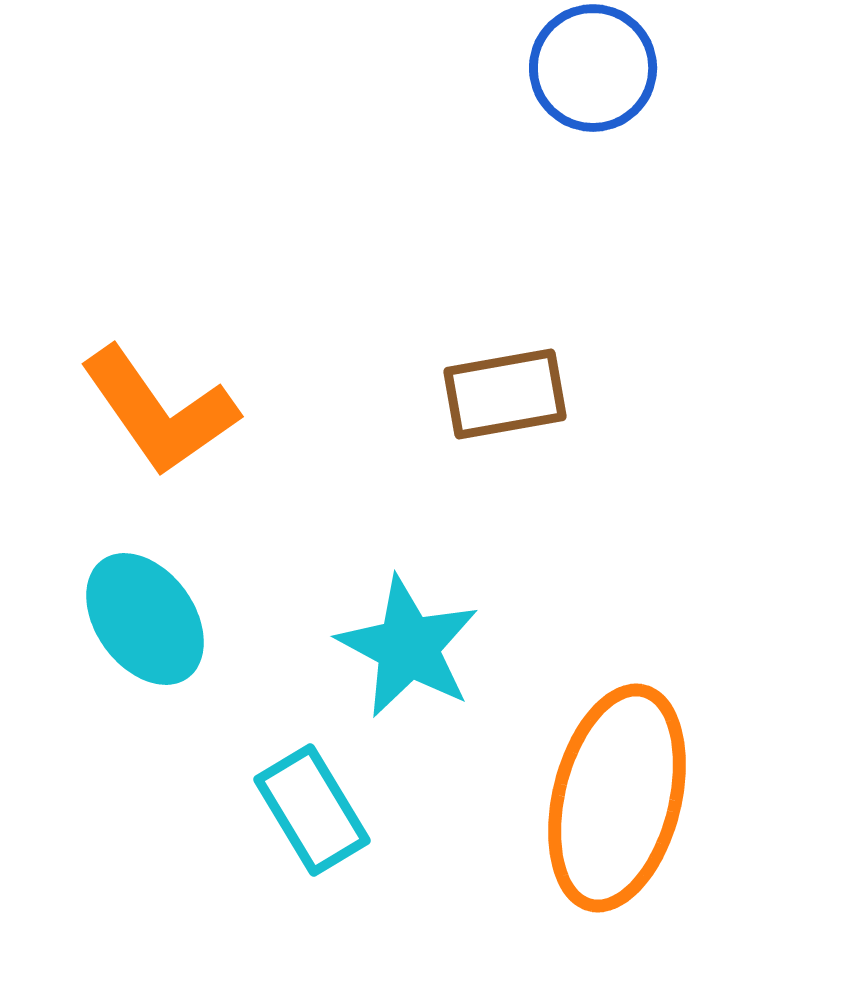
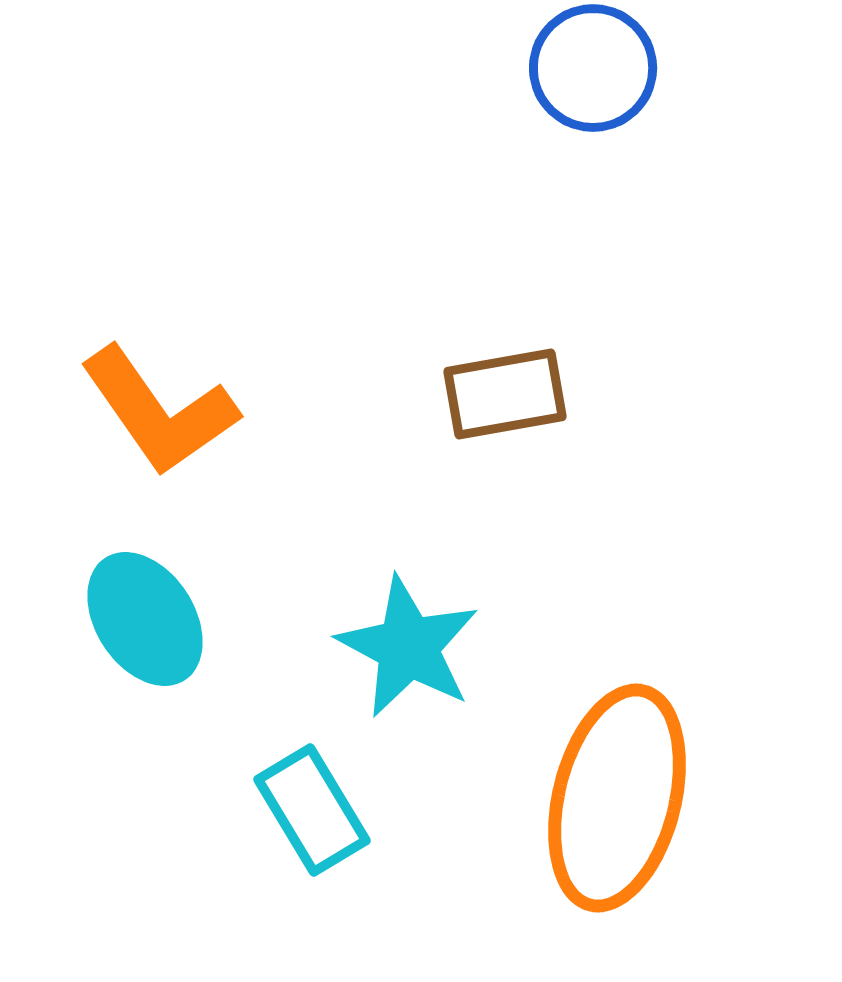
cyan ellipse: rotated 3 degrees clockwise
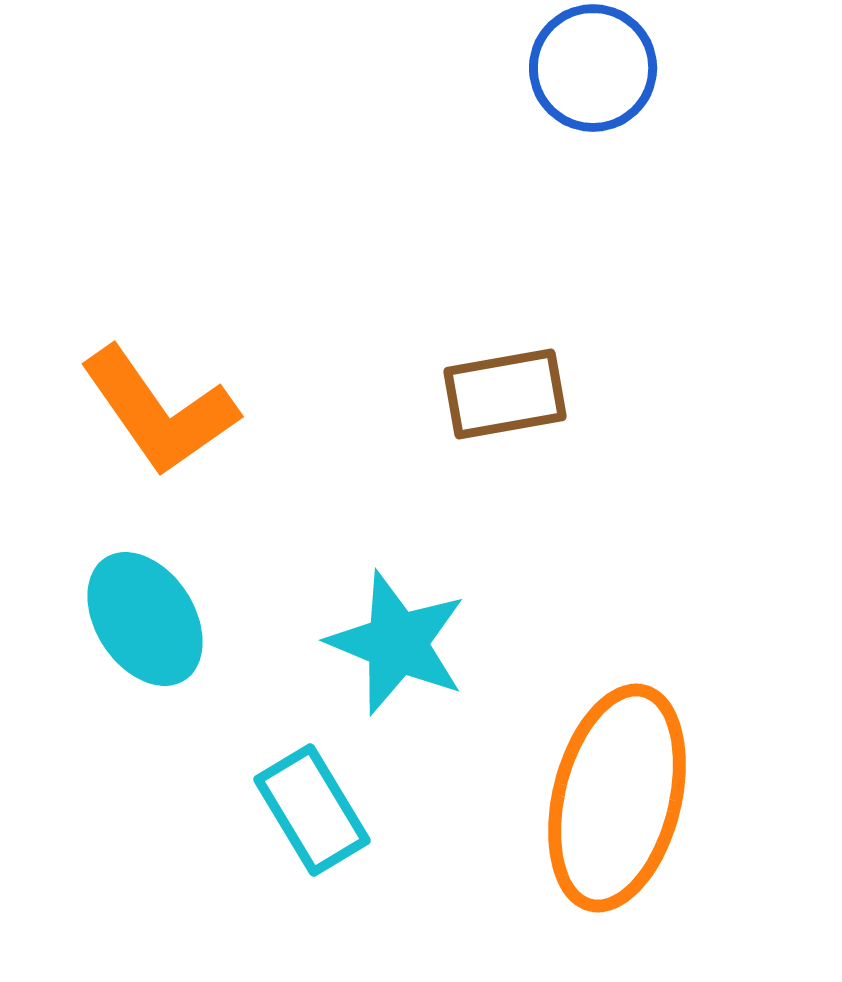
cyan star: moved 11 px left, 4 px up; rotated 6 degrees counterclockwise
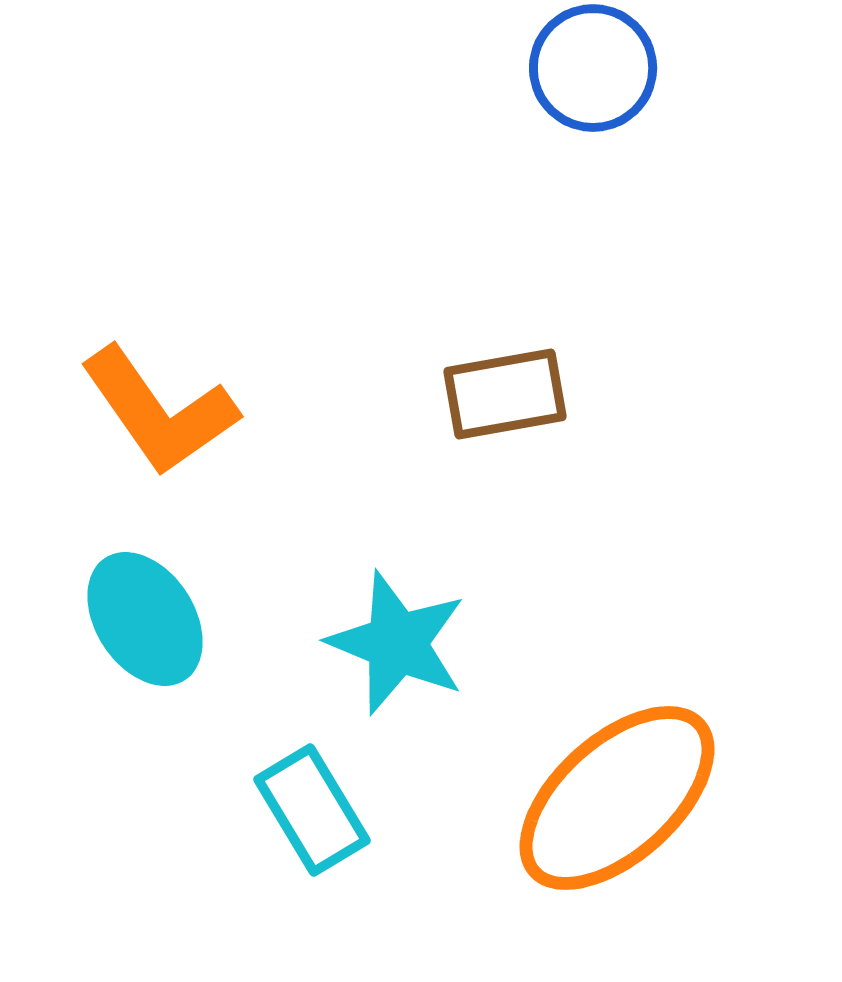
orange ellipse: rotated 34 degrees clockwise
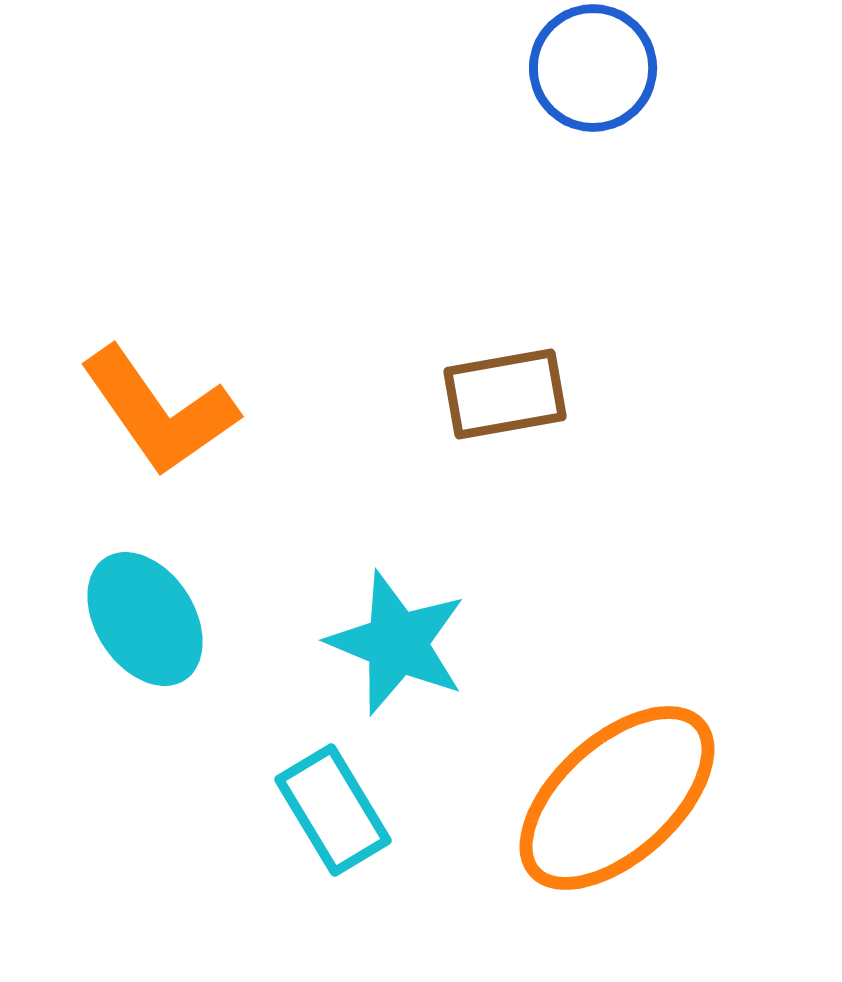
cyan rectangle: moved 21 px right
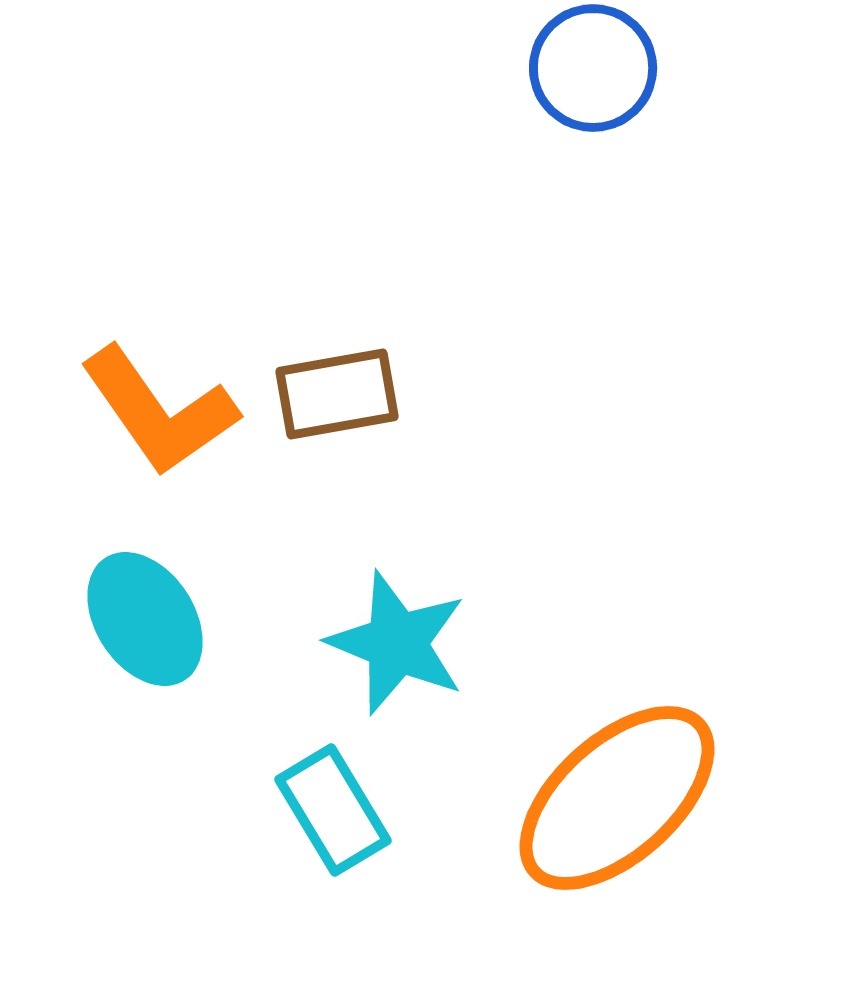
brown rectangle: moved 168 px left
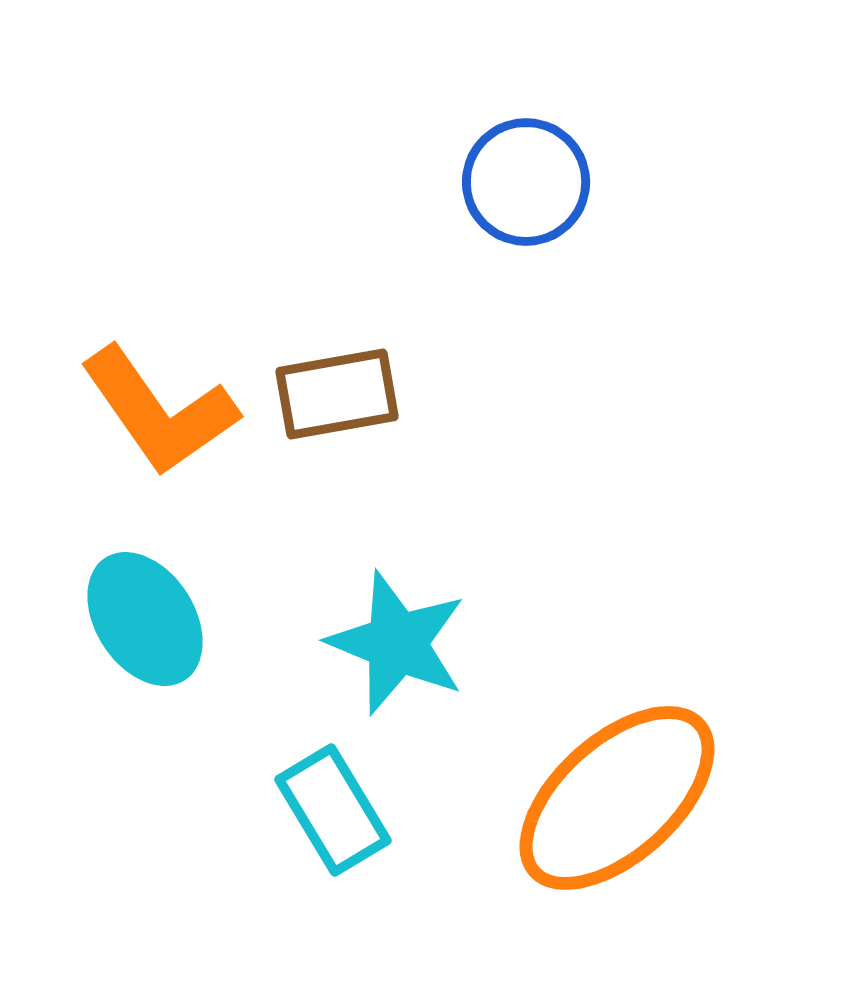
blue circle: moved 67 px left, 114 px down
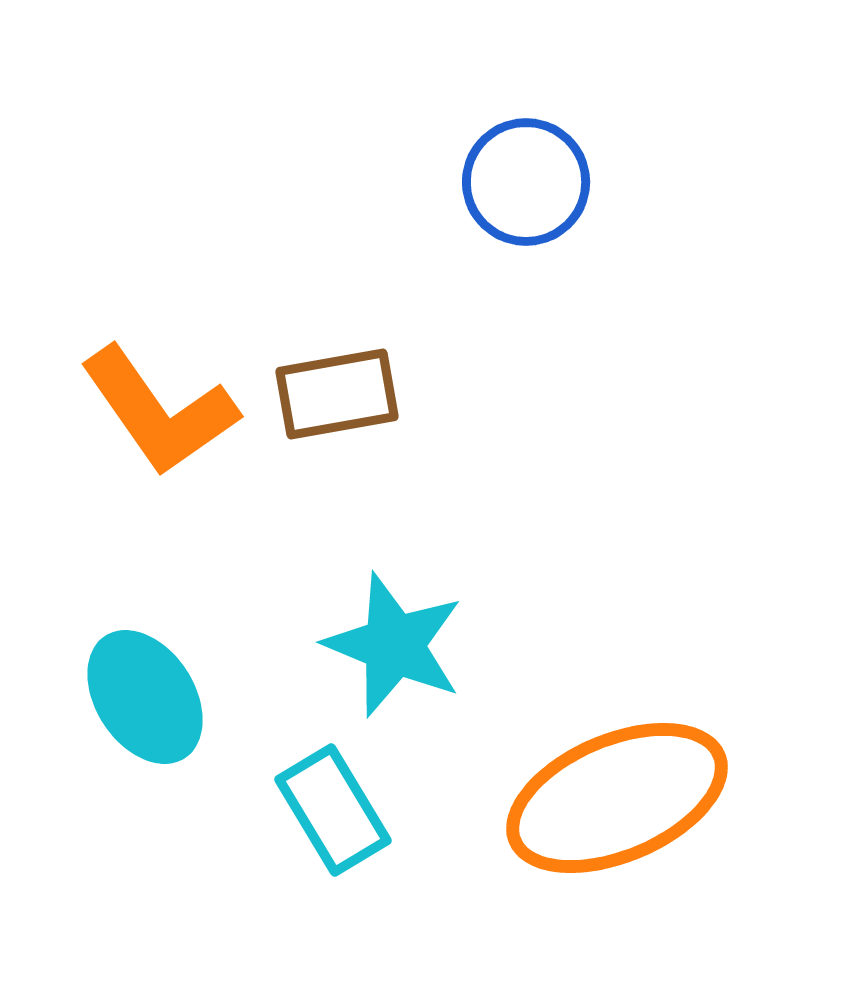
cyan ellipse: moved 78 px down
cyan star: moved 3 px left, 2 px down
orange ellipse: rotated 19 degrees clockwise
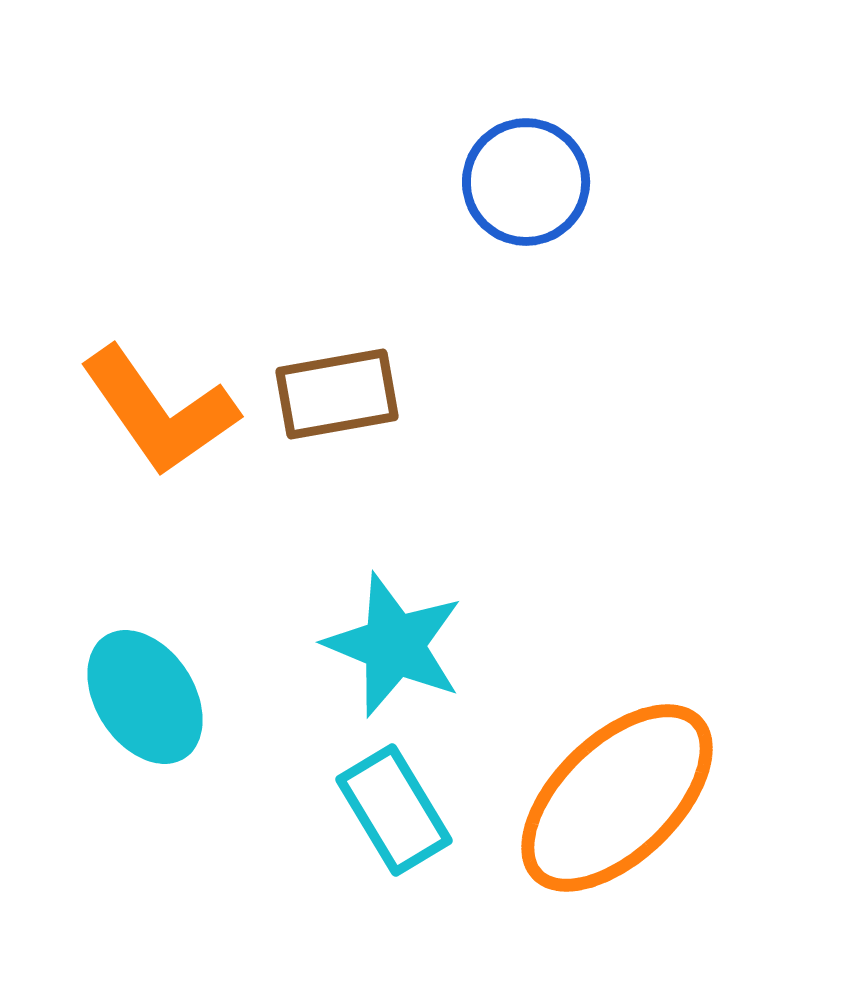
orange ellipse: rotated 21 degrees counterclockwise
cyan rectangle: moved 61 px right
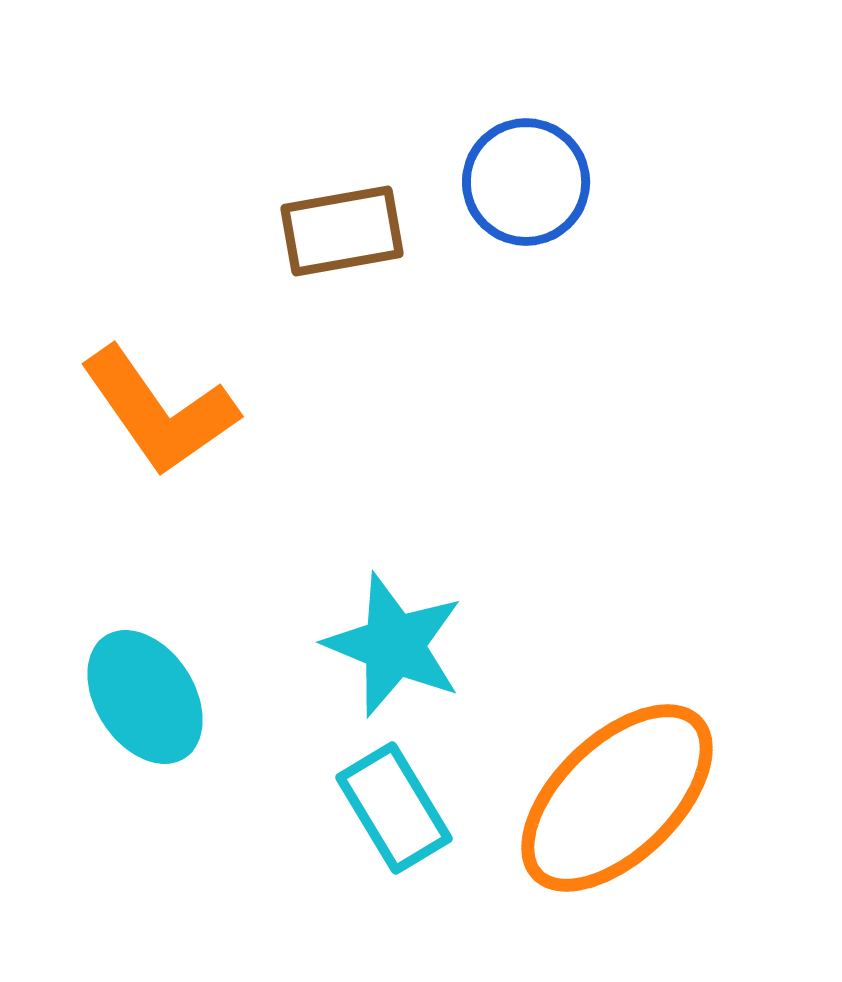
brown rectangle: moved 5 px right, 163 px up
cyan rectangle: moved 2 px up
